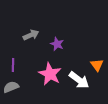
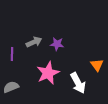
gray arrow: moved 3 px right, 7 px down
purple star: rotated 16 degrees counterclockwise
purple line: moved 1 px left, 11 px up
pink star: moved 2 px left, 1 px up; rotated 20 degrees clockwise
white arrow: moved 1 px left, 3 px down; rotated 25 degrees clockwise
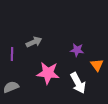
purple star: moved 20 px right, 6 px down
pink star: rotated 30 degrees clockwise
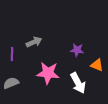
orange triangle: rotated 32 degrees counterclockwise
gray semicircle: moved 4 px up
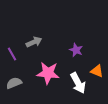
purple star: moved 1 px left; rotated 16 degrees clockwise
purple line: rotated 32 degrees counterclockwise
orange triangle: moved 6 px down
gray semicircle: moved 3 px right
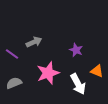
purple line: rotated 24 degrees counterclockwise
pink star: rotated 25 degrees counterclockwise
white arrow: moved 1 px down
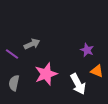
gray arrow: moved 2 px left, 2 px down
purple star: moved 11 px right
pink star: moved 2 px left, 1 px down
gray semicircle: rotated 56 degrees counterclockwise
